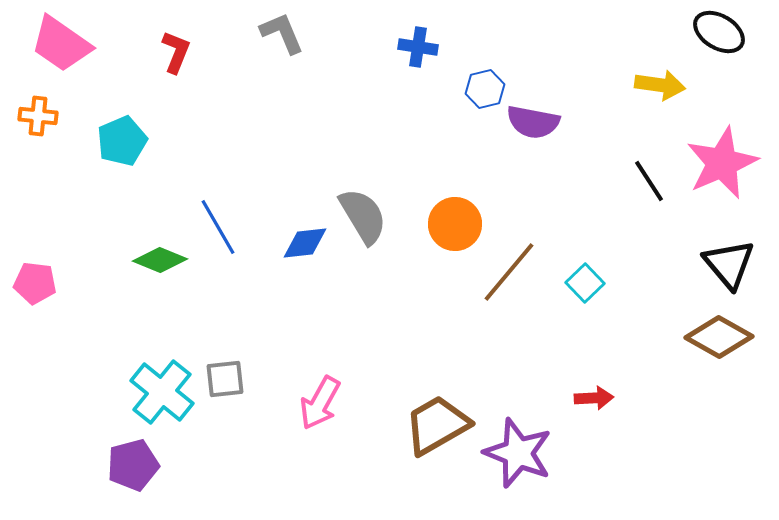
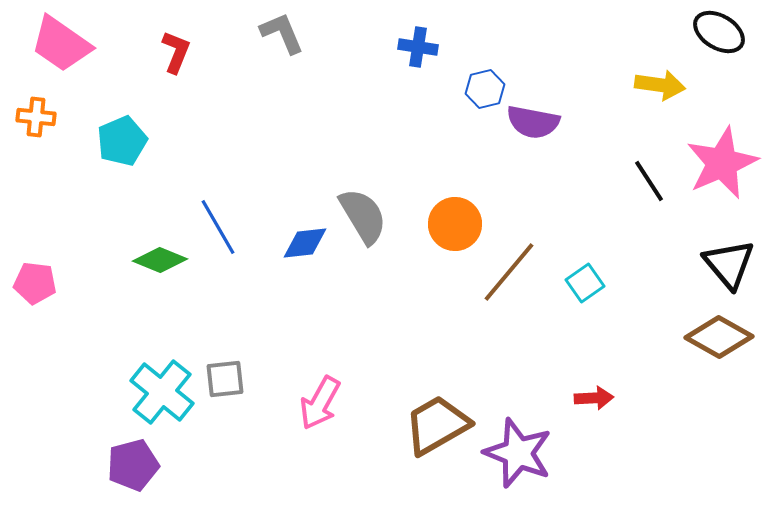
orange cross: moved 2 px left, 1 px down
cyan square: rotated 9 degrees clockwise
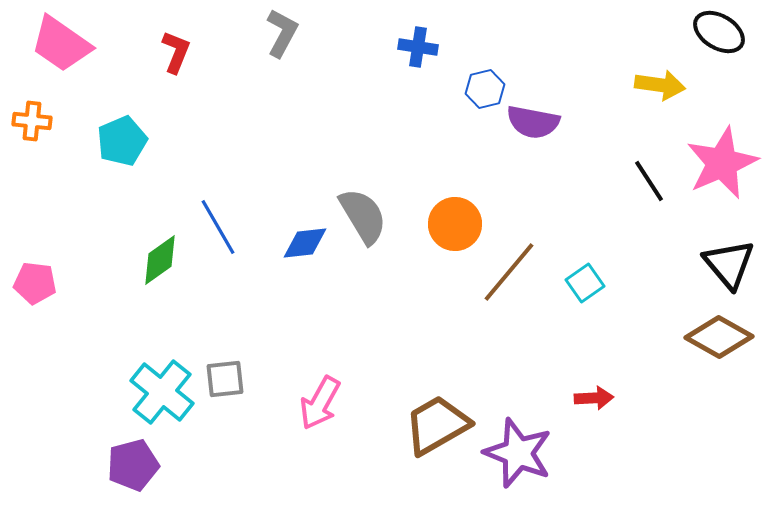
gray L-shape: rotated 51 degrees clockwise
orange cross: moved 4 px left, 4 px down
green diamond: rotated 58 degrees counterclockwise
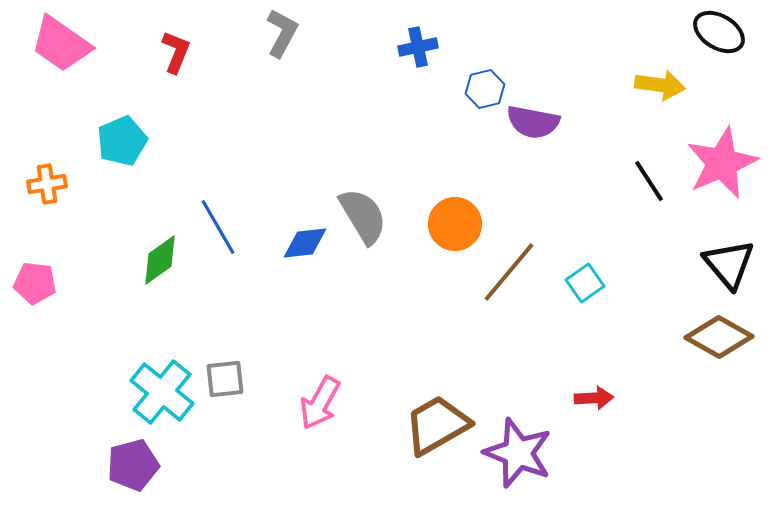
blue cross: rotated 21 degrees counterclockwise
orange cross: moved 15 px right, 63 px down; rotated 15 degrees counterclockwise
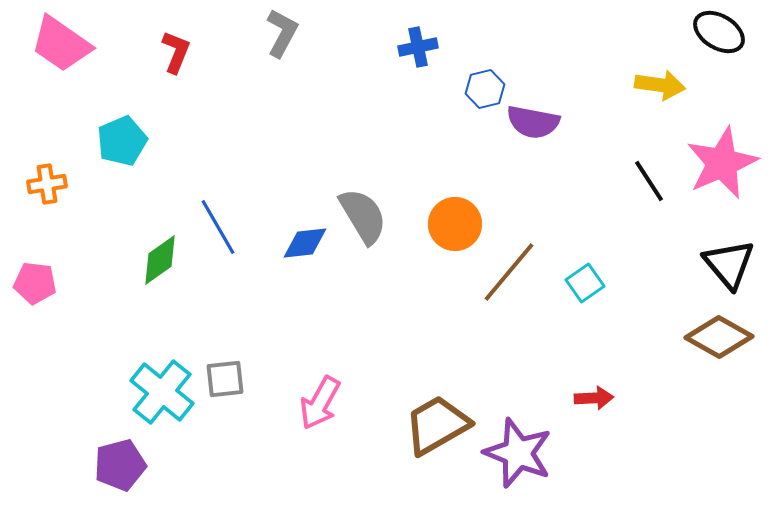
purple pentagon: moved 13 px left
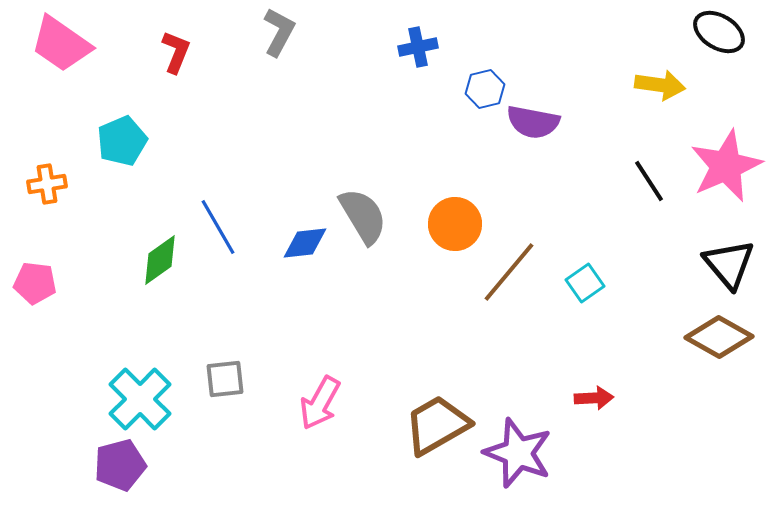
gray L-shape: moved 3 px left, 1 px up
pink star: moved 4 px right, 3 px down
cyan cross: moved 22 px left, 7 px down; rotated 6 degrees clockwise
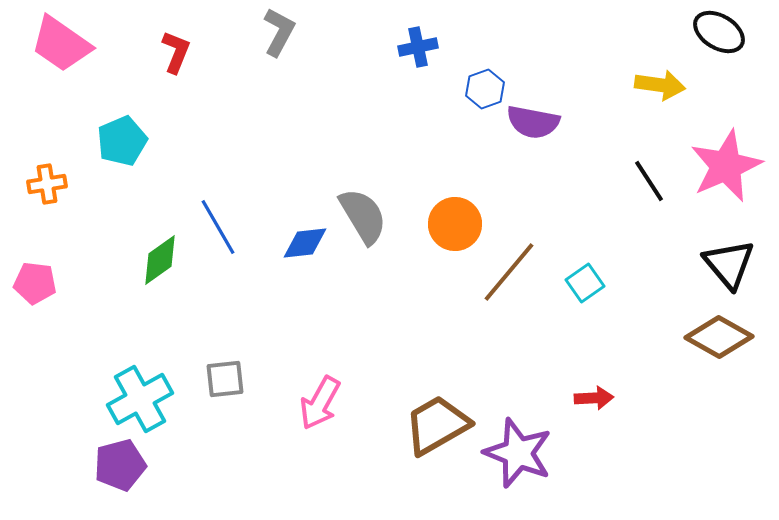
blue hexagon: rotated 6 degrees counterclockwise
cyan cross: rotated 16 degrees clockwise
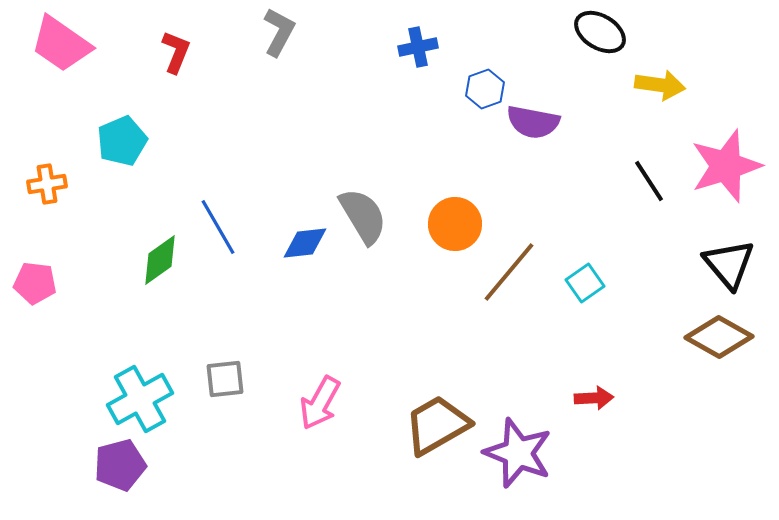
black ellipse: moved 119 px left
pink star: rotated 6 degrees clockwise
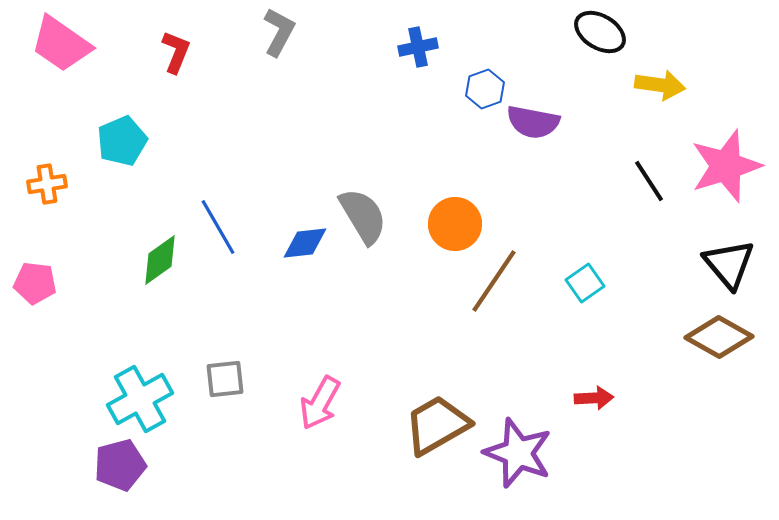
brown line: moved 15 px left, 9 px down; rotated 6 degrees counterclockwise
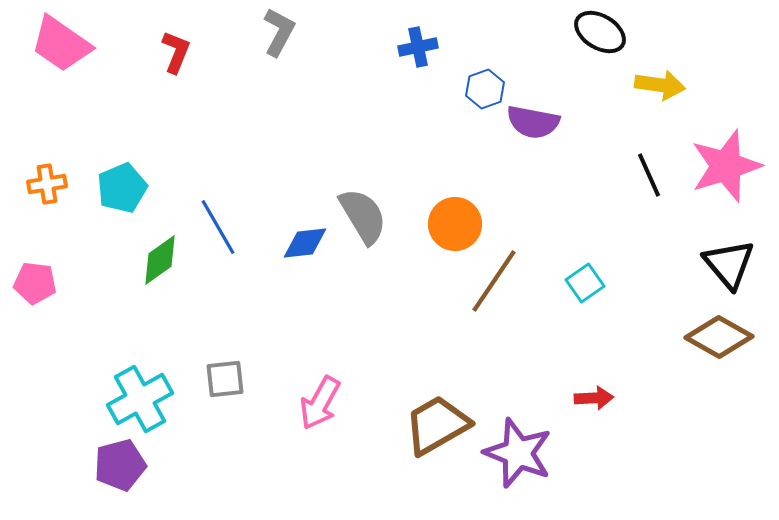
cyan pentagon: moved 47 px down
black line: moved 6 px up; rotated 9 degrees clockwise
